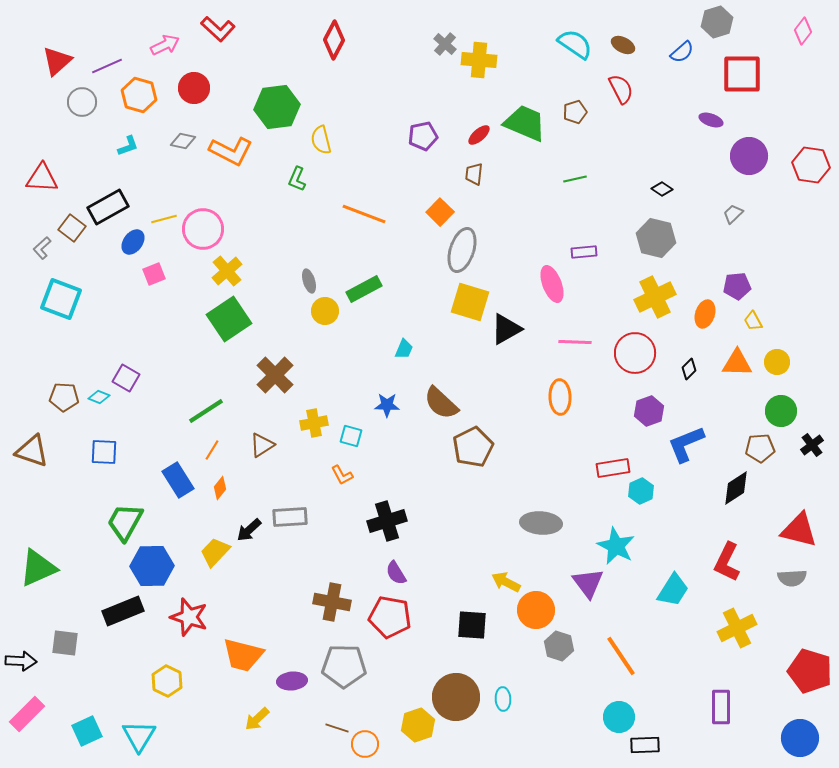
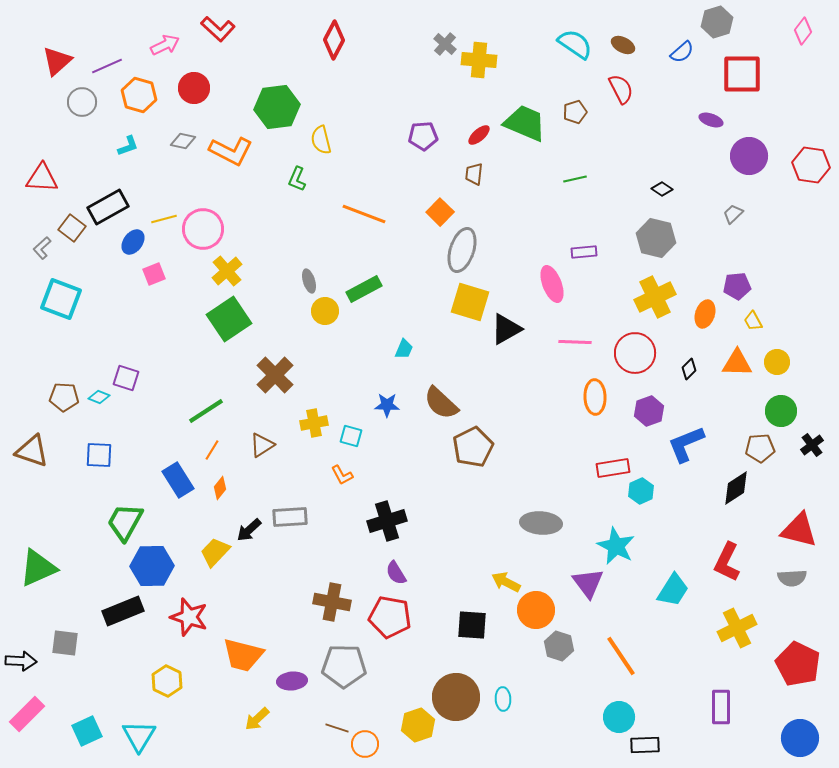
purple pentagon at (423, 136): rotated 8 degrees clockwise
purple square at (126, 378): rotated 12 degrees counterclockwise
orange ellipse at (560, 397): moved 35 px right
blue square at (104, 452): moved 5 px left, 3 px down
red pentagon at (810, 671): moved 12 px left, 7 px up; rotated 9 degrees clockwise
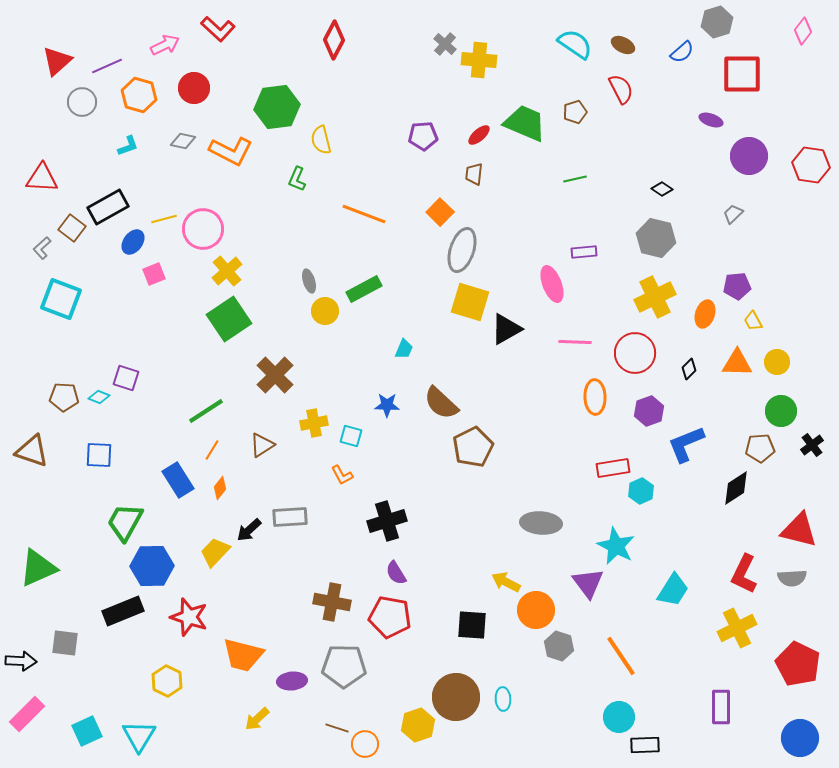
red L-shape at (727, 562): moved 17 px right, 12 px down
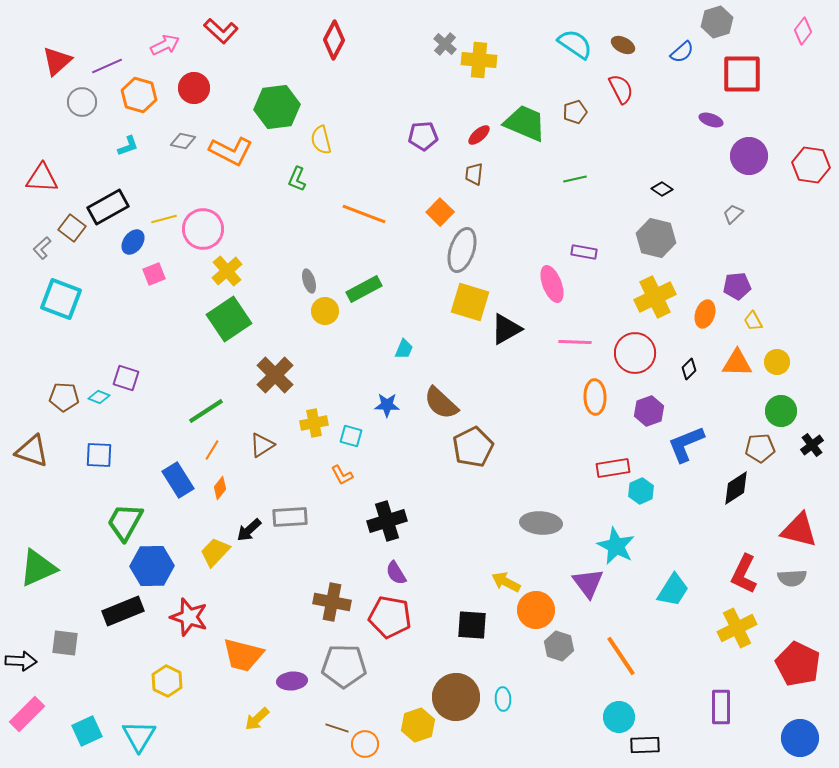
red L-shape at (218, 29): moved 3 px right, 2 px down
purple rectangle at (584, 252): rotated 15 degrees clockwise
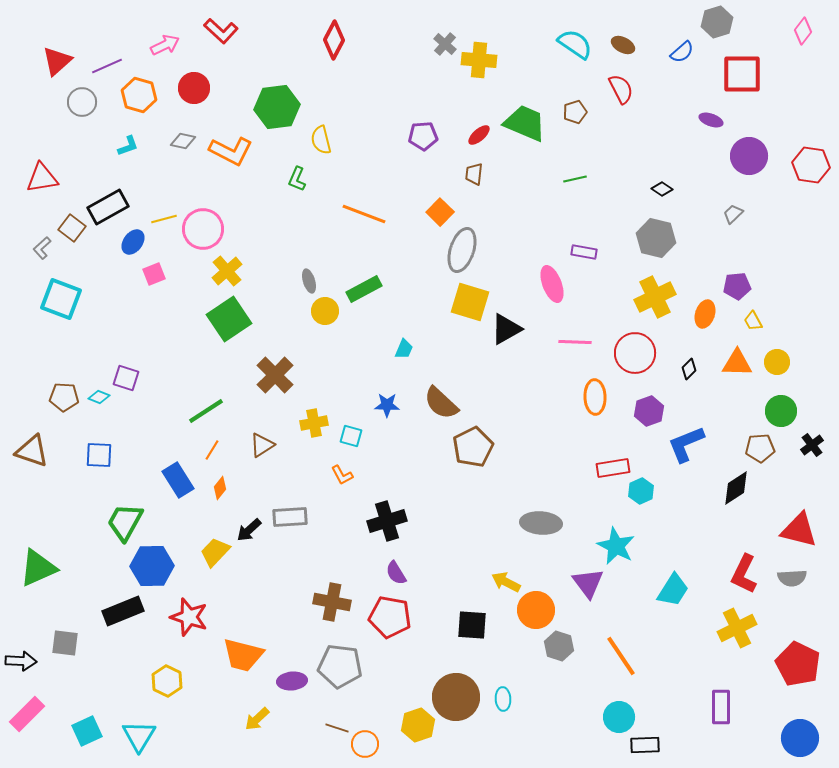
red triangle at (42, 178): rotated 12 degrees counterclockwise
gray pentagon at (344, 666): moved 4 px left; rotated 6 degrees clockwise
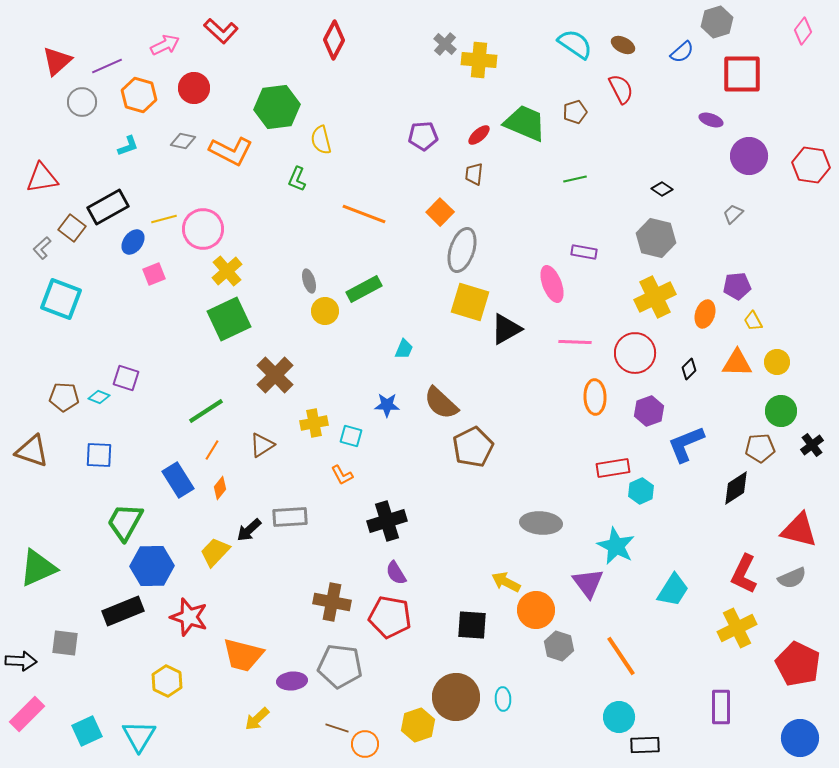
green square at (229, 319): rotated 9 degrees clockwise
gray semicircle at (792, 578): rotated 20 degrees counterclockwise
